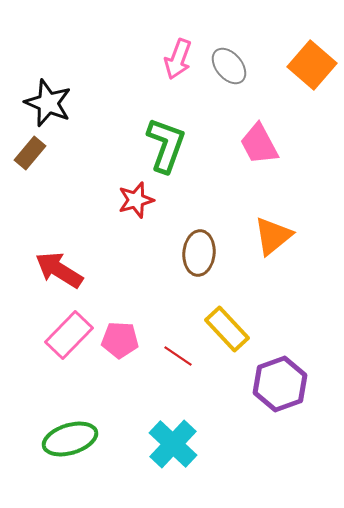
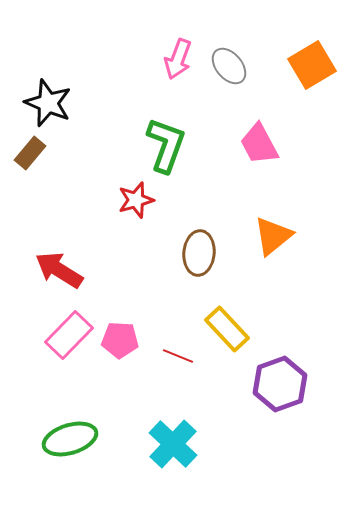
orange square: rotated 18 degrees clockwise
red line: rotated 12 degrees counterclockwise
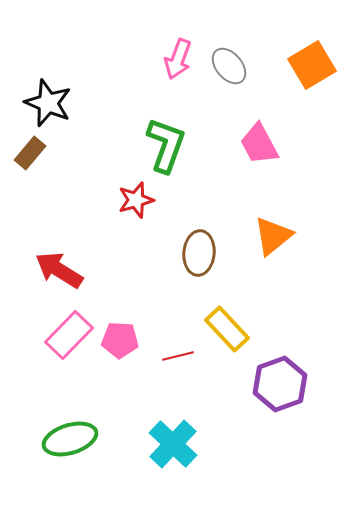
red line: rotated 36 degrees counterclockwise
